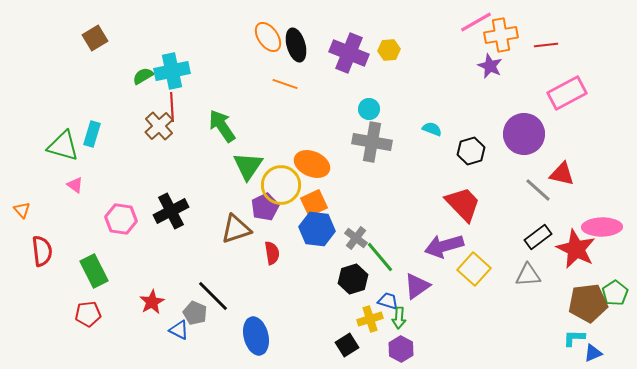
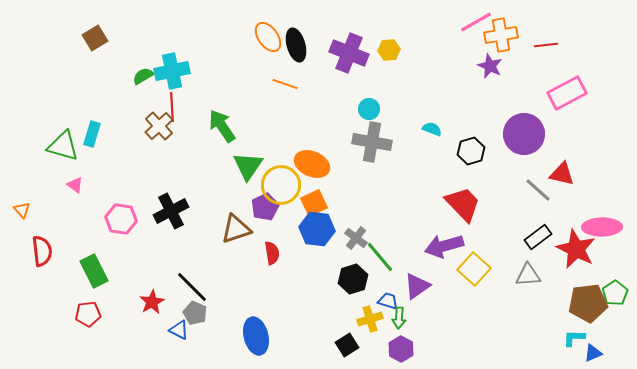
black line at (213, 296): moved 21 px left, 9 px up
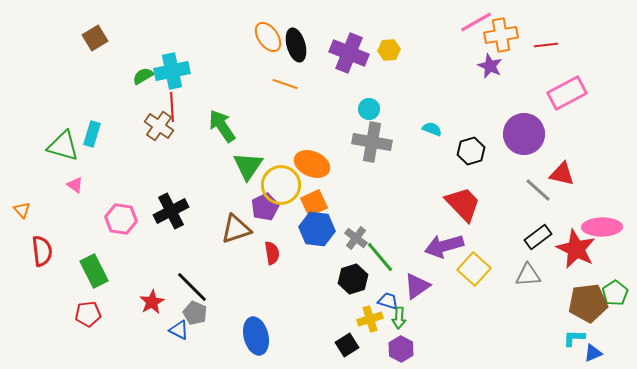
brown cross at (159, 126): rotated 12 degrees counterclockwise
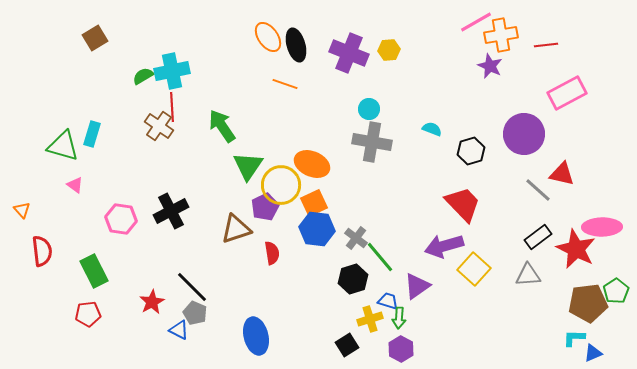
green pentagon at (615, 293): moved 1 px right, 2 px up
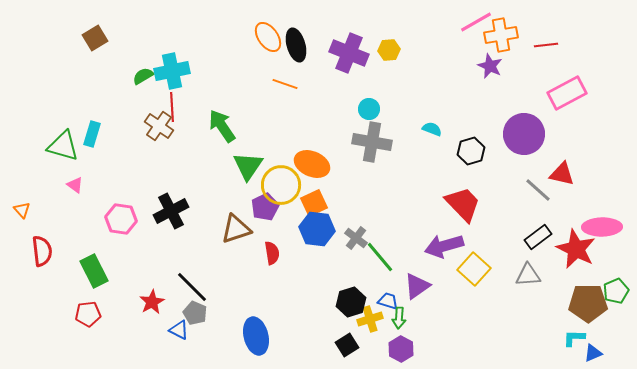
black hexagon at (353, 279): moved 2 px left, 23 px down
green pentagon at (616, 291): rotated 10 degrees clockwise
brown pentagon at (588, 303): rotated 6 degrees clockwise
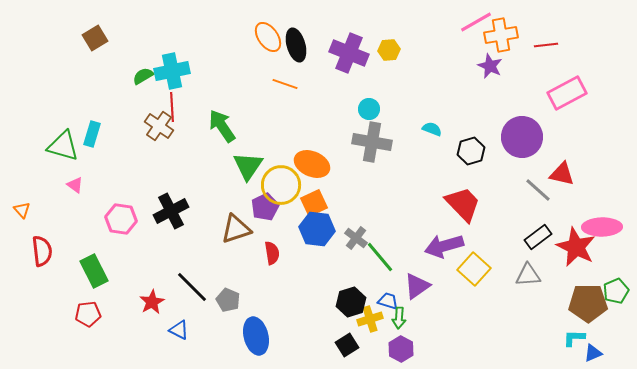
purple circle at (524, 134): moved 2 px left, 3 px down
red star at (576, 249): moved 2 px up
gray pentagon at (195, 313): moved 33 px right, 13 px up
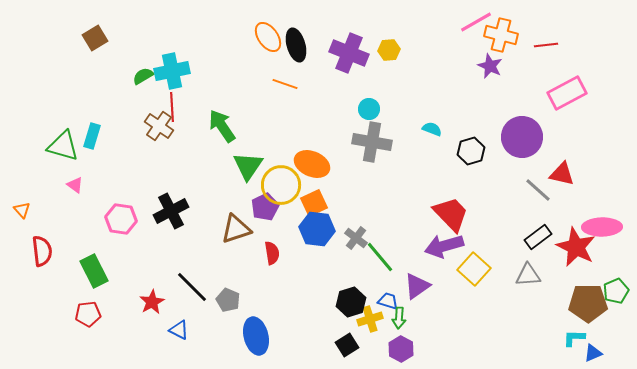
orange cross at (501, 35): rotated 24 degrees clockwise
cyan rectangle at (92, 134): moved 2 px down
red trapezoid at (463, 204): moved 12 px left, 10 px down
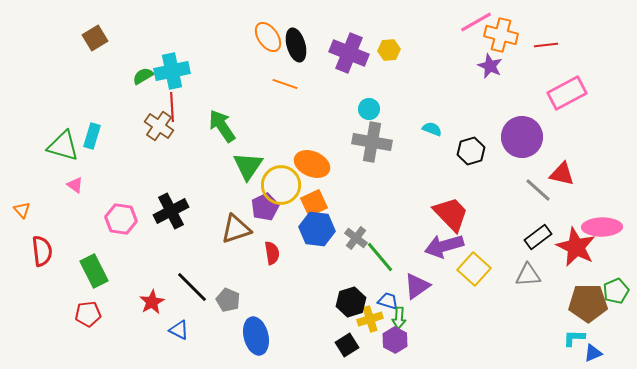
purple hexagon at (401, 349): moved 6 px left, 9 px up
